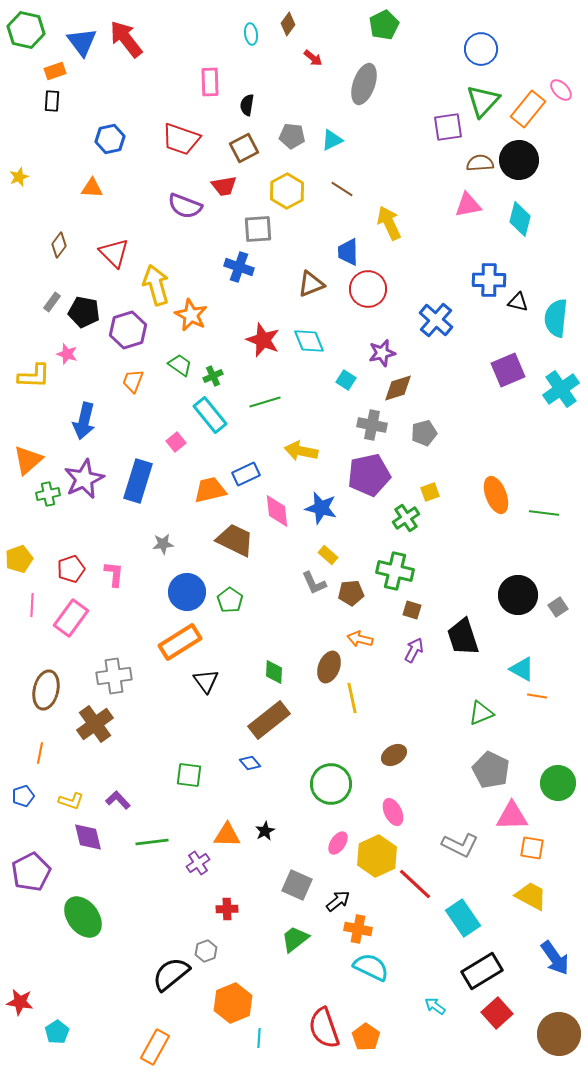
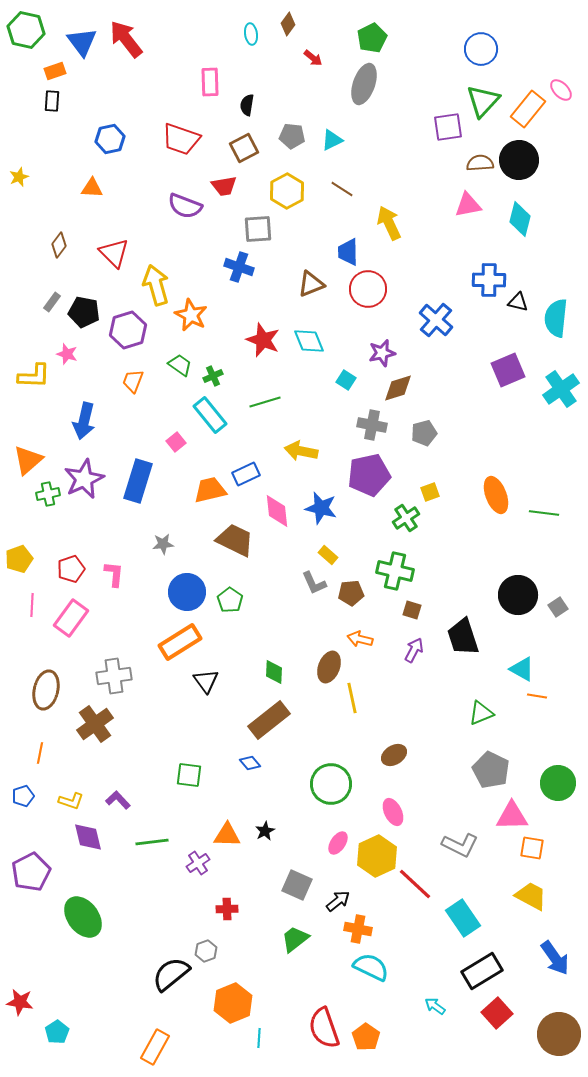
green pentagon at (384, 25): moved 12 px left, 13 px down
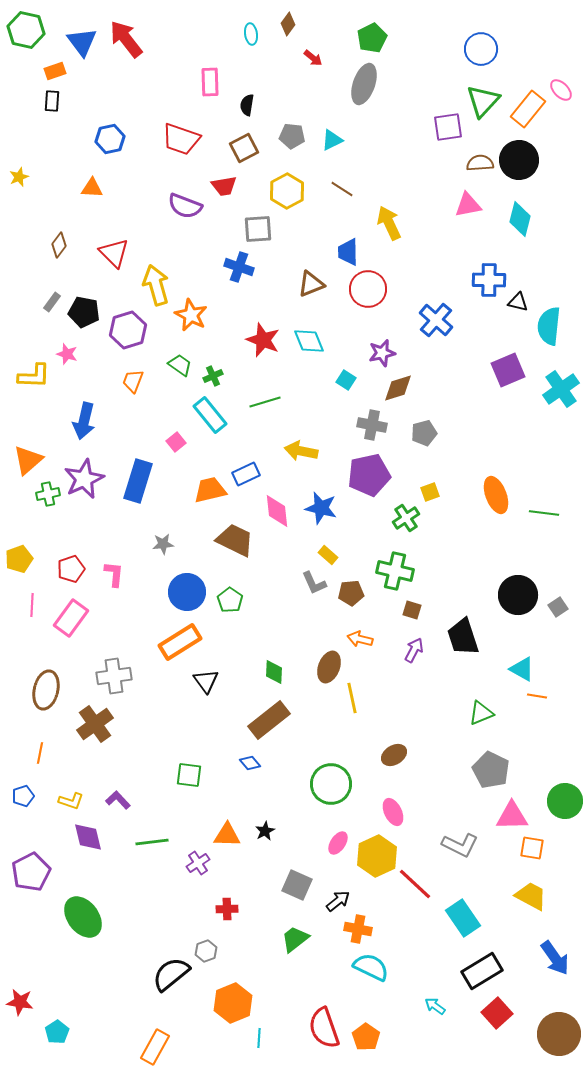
cyan semicircle at (556, 318): moved 7 px left, 8 px down
green circle at (558, 783): moved 7 px right, 18 px down
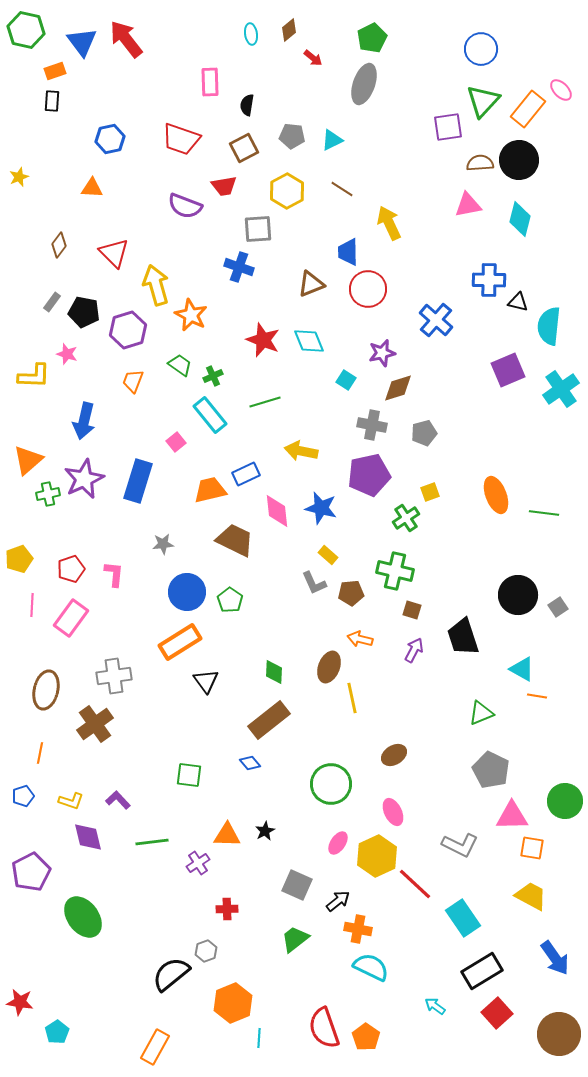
brown diamond at (288, 24): moved 1 px right, 6 px down; rotated 15 degrees clockwise
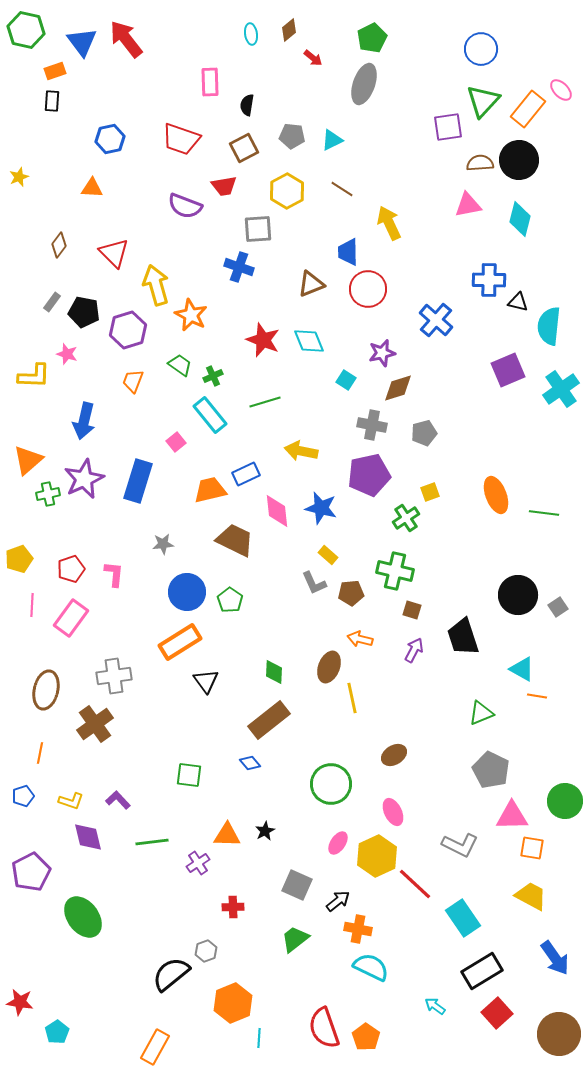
red cross at (227, 909): moved 6 px right, 2 px up
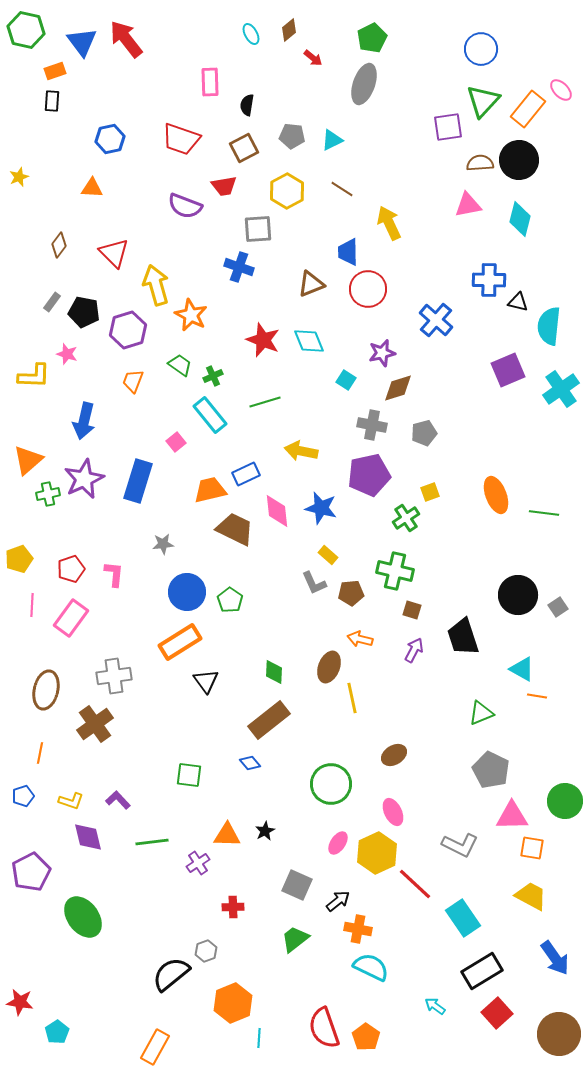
cyan ellipse at (251, 34): rotated 20 degrees counterclockwise
brown trapezoid at (235, 540): moved 11 px up
yellow hexagon at (377, 856): moved 3 px up
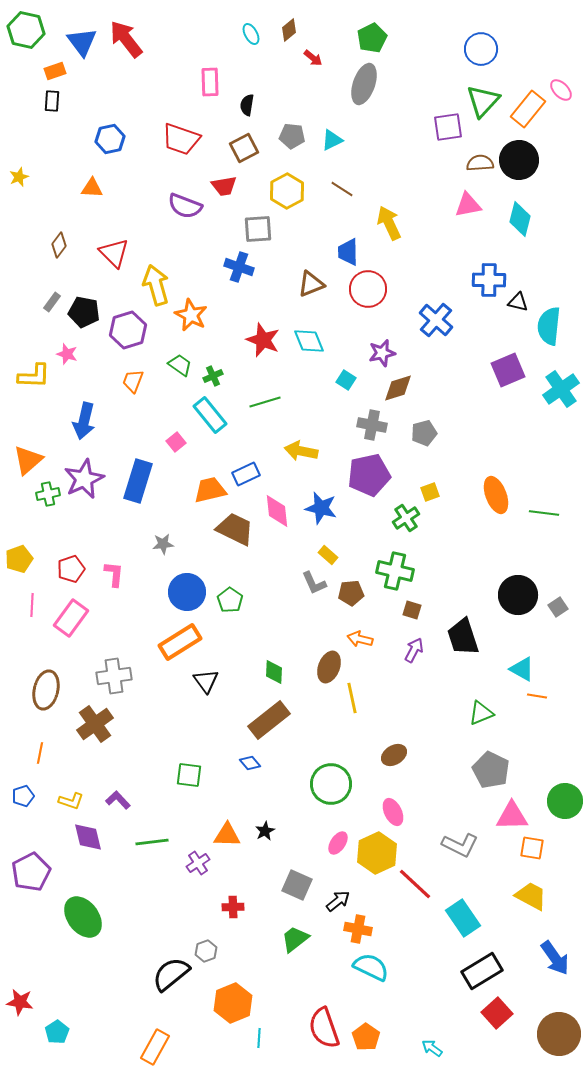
cyan arrow at (435, 1006): moved 3 px left, 42 px down
